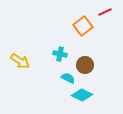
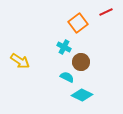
red line: moved 1 px right
orange square: moved 5 px left, 3 px up
cyan cross: moved 4 px right, 7 px up; rotated 16 degrees clockwise
brown circle: moved 4 px left, 3 px up
cyan semicircle: moved 1 px left, 1 px up
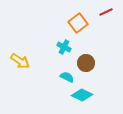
brown circle: moved 5 px right, 1 px down
